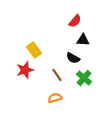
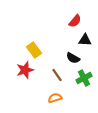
black triangle: moved 2 px right
green cross: rotated 21 degrees clockwise
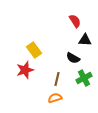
red semicircle: rotated 72 degrees counterclockwise
brown line: moved 4 px down; rotated 48 degrees clockwise
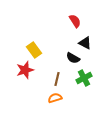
black triangle: moved 3 px down; rotated 24 degrees clockwise
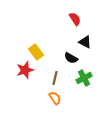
red semicircle: moved 2 px up
black triangle: moved 1 px up
yellow rectangle: moved 2 px right, 2 px down
black semicircle: moved 2 px left
brown line: moved 2 px left, 1 px up
orange semicircle: rotated 72 degrees clockwise
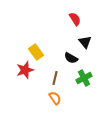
black triangle: rotated 24 degrees clockwise
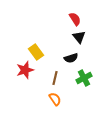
black triangle: moved 6 px left, 5 px up
black semicircle: rotated 48 degrees counterclockwise
orange semicircle: moved 1 px down
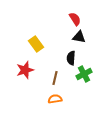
black triangle: rotated 40 degrees counterclockwise
yellow rectangle: moved 8 px up
black semicircle: rotated 112 degrees clockwise
green cross: moved 4 px up
orange semicircle: rotated 64 degrees counterclockwise
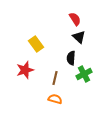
black triangle: rotated 32 degrees clockwise
orange semicircle: rotated 24 degrees clockwise
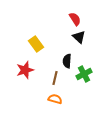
black semicircle: moved 4 px left, 3 px down
